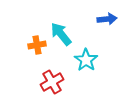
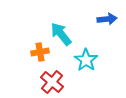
orange cross: moved 3 px right, 7 px down
red cross: rotated 20 degrees counterclockwise
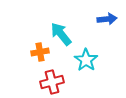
red cross: rotated 35 degrees clockwise
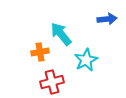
cyan star: rotated 10 degrees clockwise
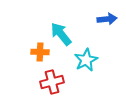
orange cross: rotated 12 degrees clockwise
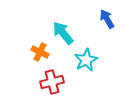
blue arrow: rotated 114 degrees counterclockwise
cyan arrow: moved 2 px right, 1 px up
orange cross: rotated 24 degrees clockwise
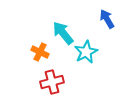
cyan star: moved 8 px up
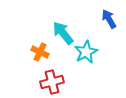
blue arrow: moved 2 px right
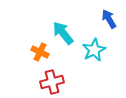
cyan star: moved 8 px right, 2 px up
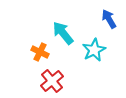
red cross: moved 1 px up; rotated 25 degrees counterclockwise
